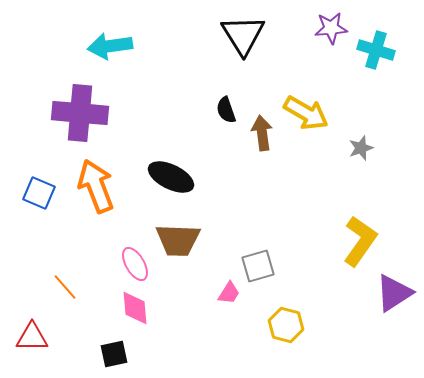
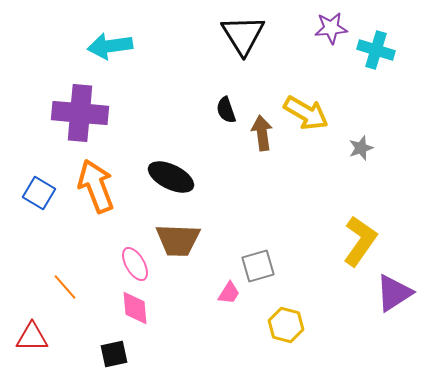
blue square: rotated 8 degrees clockwise
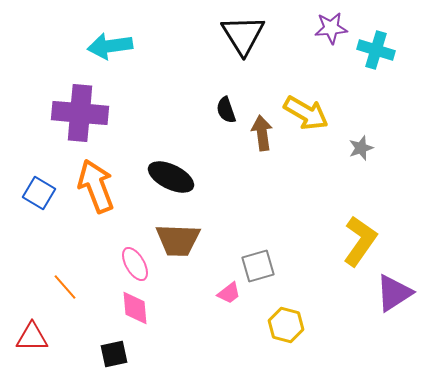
pink trapezoid: rotated 20 degrees clockwise
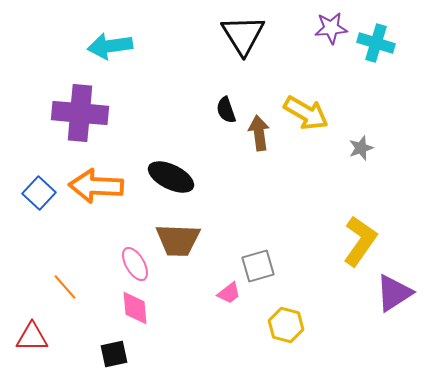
cyan cross: moved 7 px up
brown arrow: moved 3 px left
orange arrow: rotated 66 degrees counterclockwise
blue square: rotated 12 degrees clockwise
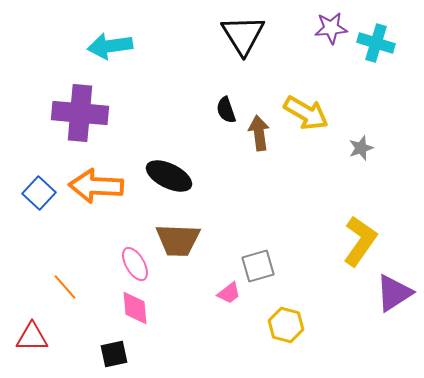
black ellipse: moved 2 px left, 1 px up
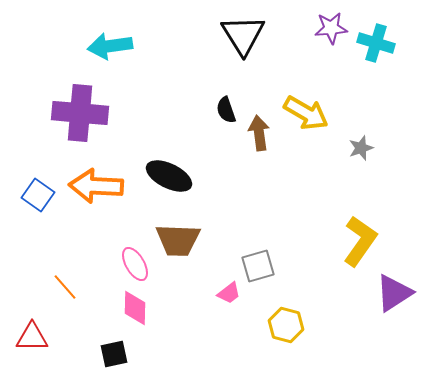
blue square: moved 1 px left, 2 px down; rotated 8 degrees counterclockwise
pink diamond: rotated 6 degrees clockwise
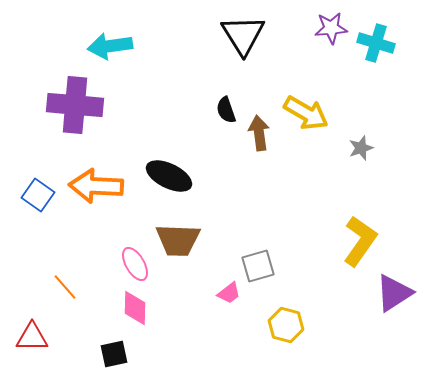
purple cross: moved 5 px left, 8 px up
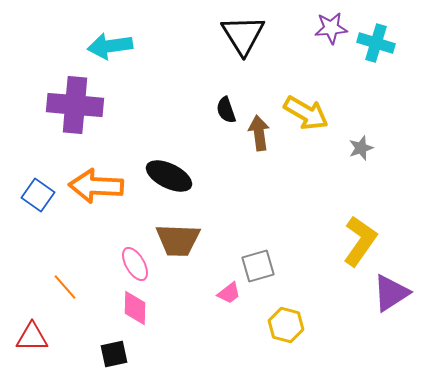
purple triangle: moved 3 px left
